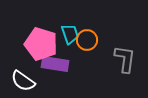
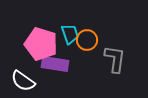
gray L-shape: moved 10 px left
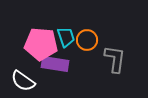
cyan trapezoid: moved 4 px left, 3 px down
pink pentagon: rotated 12 degrees counterclockwise
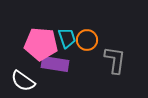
cyan trapezoid: moved 1 px right, 1 px down
gray L-shape: moved 1 px down
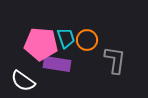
cyan trapezoid: moved 1 px left
purple rectangle: moved 2 px right
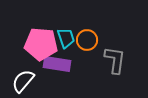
white semicircle: rotated 95 degrees clockwise
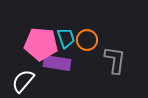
purple rectangle: moved 1 px up
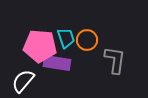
pink pentagon: moved 1 px left, 2 px down
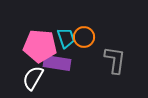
orange circle: moved 3 px left, 3 px up
white semicircle: moved 10 px right, 3 px up; rotated 10 degrees counterclockwise
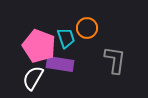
orange circle: moved 3 px right, 9 px up
pink pentagon: moved 1 px left; rotated 16 degrees clockwise
purple rectangle: moved 3 px right, 1 px down
